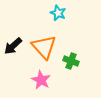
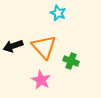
black arrow: rotated 24 degrees clockwise
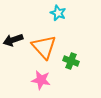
black arrow: moved 6 px up
pink star: rotated 18 degrees counterclockwise
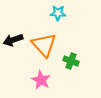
cyan star: rotated 21 degrees counterclockwise
orange triangle: moved 2 px up
pink star: rotated 18 degrees clockwise
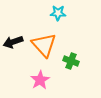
black arrow: moved 2 px down
pink star: moved 1 px left; rotated 12 degrees clockwise
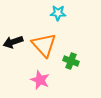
pink star: rotated 18 degrees counterclockwise
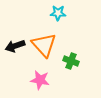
black arrow: moved 2 px right, 4 px down
pink star: rotated 12 degrees counterclockwise
